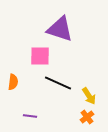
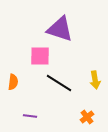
black line: moved 1 px right; rotated 8 degrees clockwise
yellow arrow: moved 6 px right, 16 px up; rotated 24 degrees clockwise
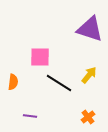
purple triangle: moved 30 px right
pink square: moved 1 px down
yellow arrow: moved 6 px left, 5 px up; rotated 132 degrees counterclockwise
orange cross: moved 1 px right
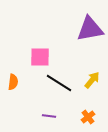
purple triangle: rotated 28 degrees counterclockwise
yellow arrow: moved 3 px right, 5 px down
purple line: moved 19 px right
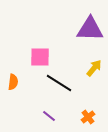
purple triangle: rotated 12 degrees clockwise
yellow arrow: moved 2 px right, 12 px up
purple line: rotated 32 degrees clockwise
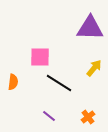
purple triangle: moved 1 px up
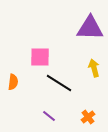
yellow arrow: rotated 54 degrees counterclockwise
